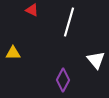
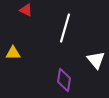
red triangle: moved 6 px left
white line: moved 4 px left, 6 px down
purple diamond: moved 1 px right; rotated 20 degrees counterclockwise
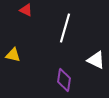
yellow triangle: moved 2 px down; rotated 14 degrees clockwise
white triangle: rotated 24 degrees counterclockwise
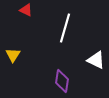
yellow triangle: rotated 49 degrees clockwise
purple diamond: moved 2 px left, 1 px down
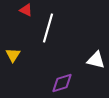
white line: moved 17 px left
white triangle: rotated 12 degrees counterclockwise
purple diamond: moved 2 px down; rotated 65 degrees clockwise
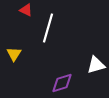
yellow triangle: moved 1 px right, 1 px up
white triangle: moved 5 px down; rotated 30 degrees counterclockwise
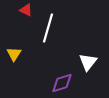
white triangle: moved 8 px left, 3 px up; rotated 36 degrees counterclockwise
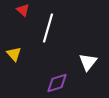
red triangle: moved 3 px left; rotated 16 degrees clockwise
yellow triangle: rotated 14 degrees counterclockwise
purple diamond: moved 5 px left
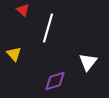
purple diamond: moved 2 px left, 2 px up
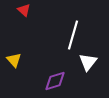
red triangle: moved 1 px right
white line: moved 25 px right, 7 px down
yellow triangle: moved 6 px down
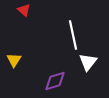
white line: rotated 28 degrees counterclockwise
yellow triangle: rotated 14 degrees clockwise
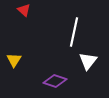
white line: moved 1 px right, 3 px up; rotated 24 degrees clockwise
white triangle: moved 1 px up
purple diamond: rotated 35 degrees clockwise
